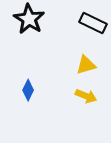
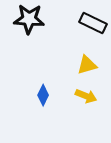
black star: rotated 28 degrees counterclockwise
yellow triangle: moved 1 px right
blue diamond: moved 15 px right, 5 px down
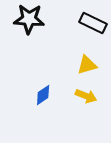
blue diamond: rotated 30 degrees clockwise
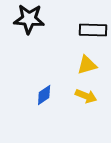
black rectangle: moved 7 px down; rotated 24 degrees counterclockwise
blue diamond: moved 1 px right
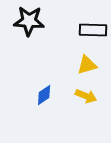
black star: moved 2 px down
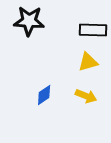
yellow triangle: moved 1 px right, 3 px up
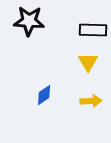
yellow triangle: rotated 45 degrees counterclockwise
yellow arrow: moved 5 px right, 5 px down; rotated 25 degrees counterclockwise
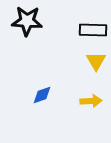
black star: moved 2 px left
yellow triangle: moved 8 px right, 1 px up
blue diamond: moved 2 px left; rotated 15 degrees clockwise
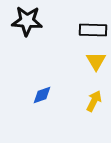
yellow arrow: moved 3 px right; rotated 60 degrees counterclockwise
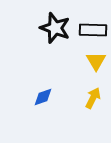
black star: moved 28 px right, 7 px down; rotated 16 degrees clockwise
blue diamond: moved 1 px right, 2 px down
yellow arrow: moved 1 px left, 3 px up
